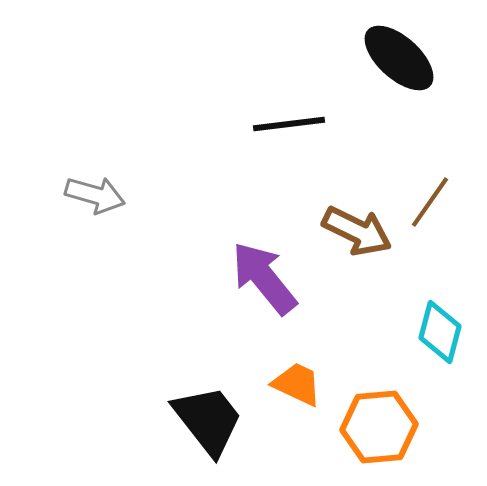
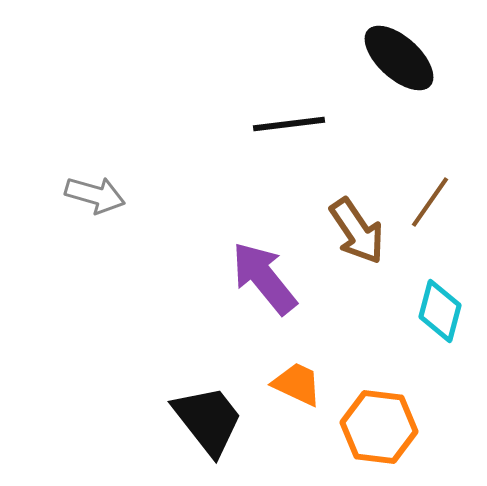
brown arrow: rotated 30 degrees clockwise
cyan diamond: moved 21 px up
orange hexagon: rotated 12 degrees clockwise
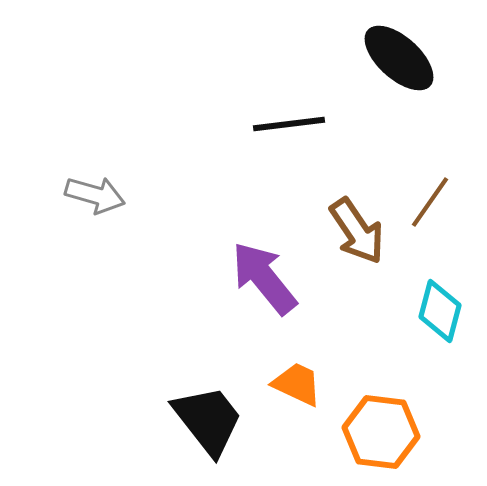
orange hexagon: moved 2 px right, 5 px down
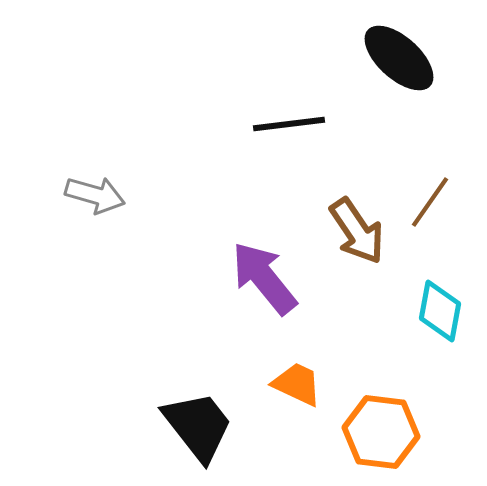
cyan diamond: rotated 4 degrees counterclockwise
black trapezoid: moved 10 px left, 6 px down
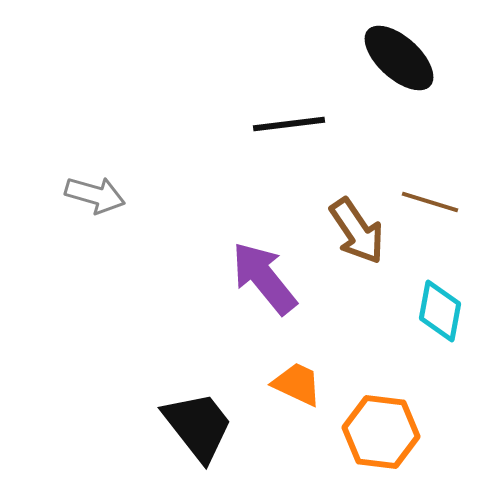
brown line: rotated 72 degrees clockwise
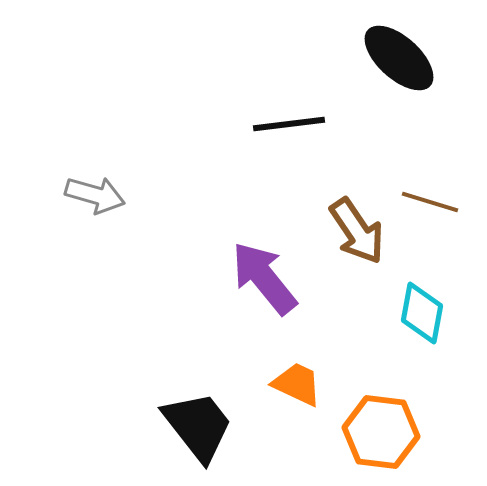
cyan diamond: moved 18 px left, 2 px down
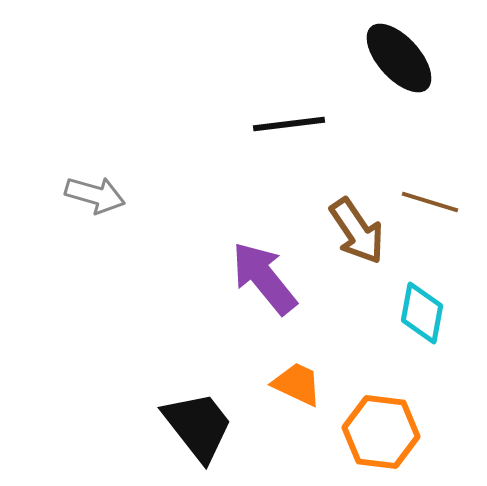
black ellipse: rotated 6 degrees clockwise
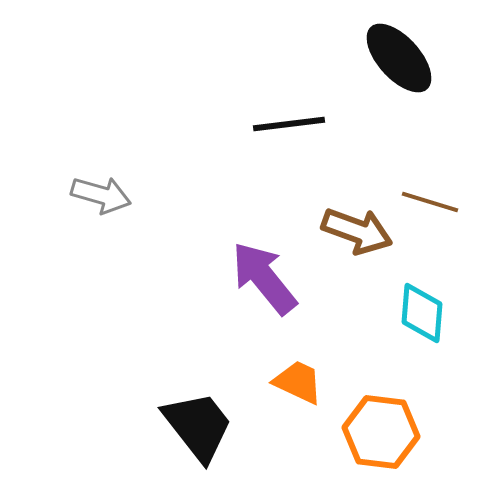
gray arrow: moved 6 px right
brown arrow: rotated 36 degrees counterclockwise
cyan diamond: rotated 6 degrees counterclockwise
orange trapezoid: moved 1 px right, 2 px up
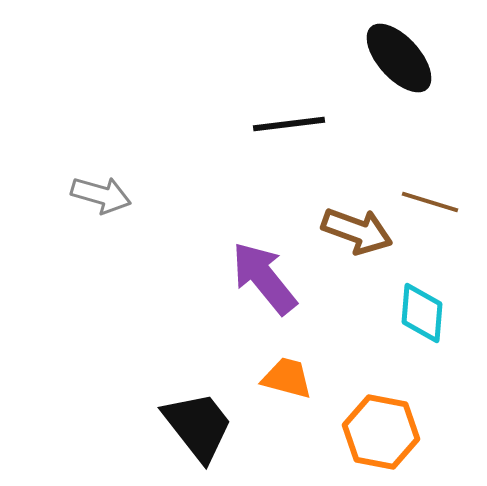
orange trapezoid: moved 11 px left, 4 px up; rotated 10 degrees counterclockwise
orange hexagon: rotated 4 degrees clockwise
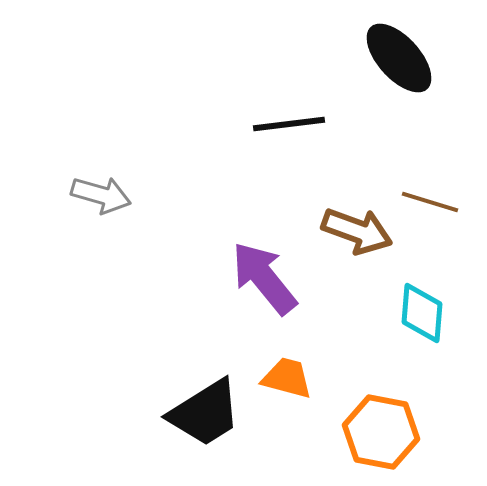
black trapezoid: moved 7 px right, 13 px up; rotated 96 degrees clockwise
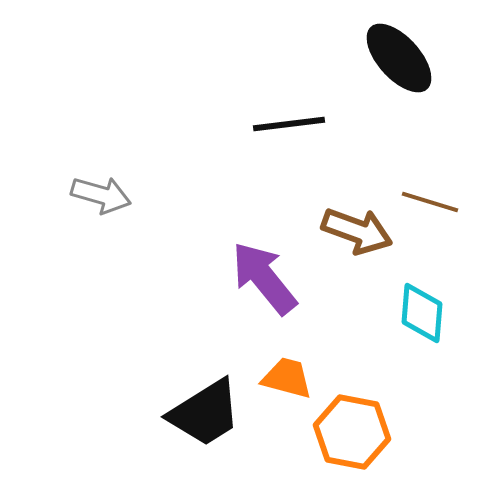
orange hexagon: moved 29 px left
